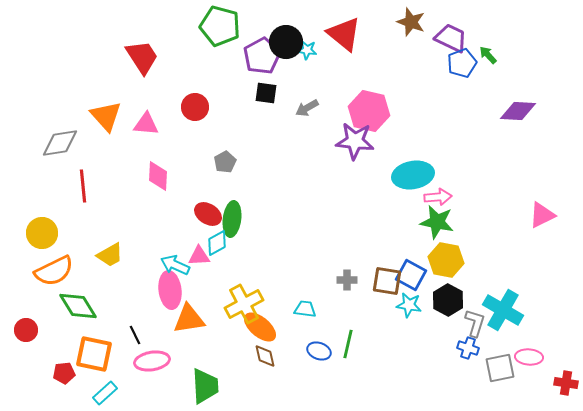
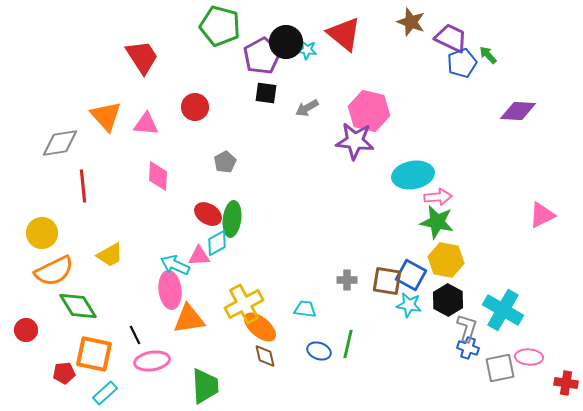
gray L-shape at (475, 323): moved 8 px left, 5 px down
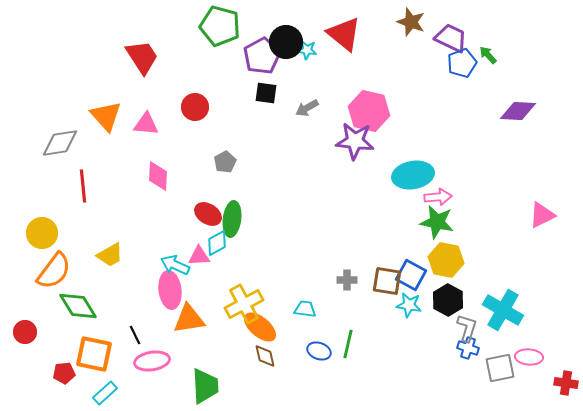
orange semicircle at (54, 271): rotated 27 degrees counterclockwise
red circle at (26, 330): moved 1 px left, 2 px down
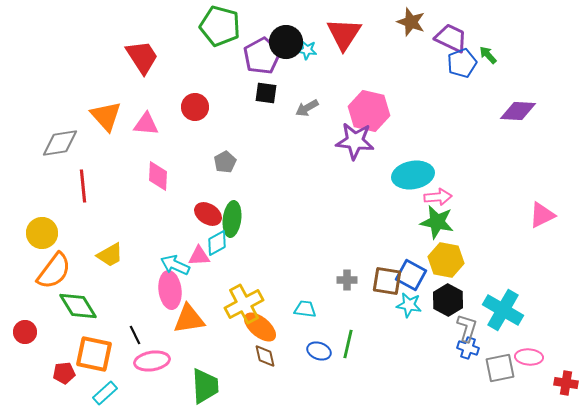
red triangle at (344, 34): rotated 24 degrees clockwise
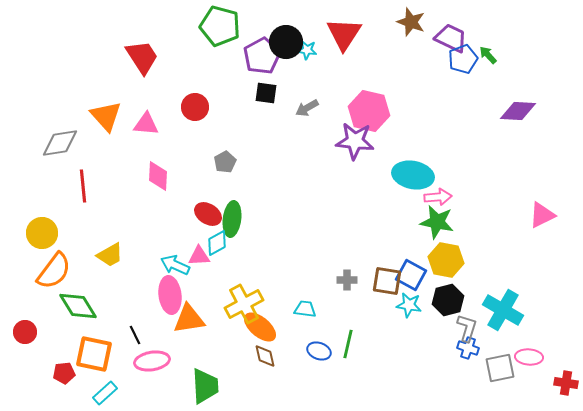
blue pentagon at (462, 63): moved 1 px right, 4 px up
cyan ellipse at (413, 175): rotated 21 degrees clockwise
pink ellipse at (170, 290): moved 5 px down
black hexagon at (448, 300): rotated 16 degrees clockwise
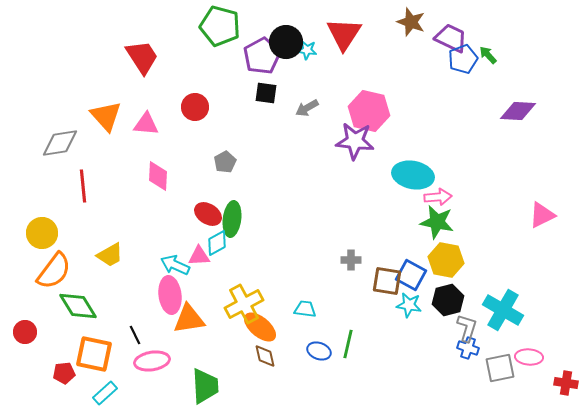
gray cross at (347, 280): moved 4 px right, 20 px up
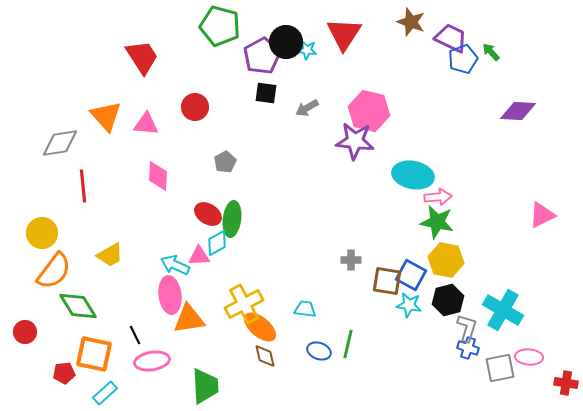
green arrow at (488, 55): moved 3 px right, 3 px up
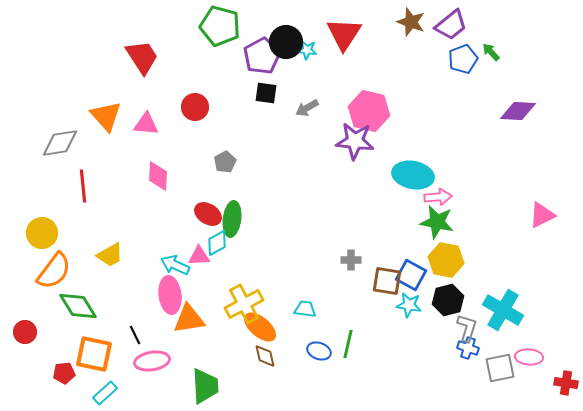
purple trapezoid at (451, 38): moved 13 px up; rotated 116 degrees clockwise
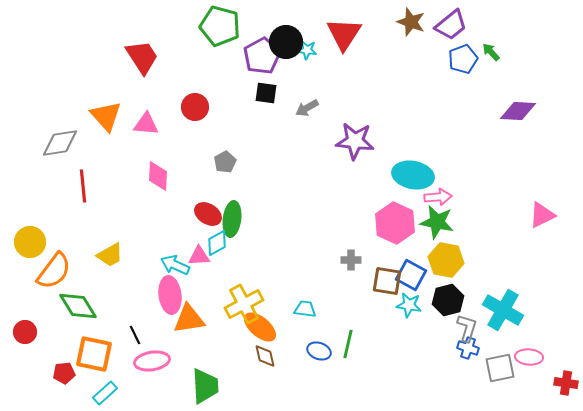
pink hexagon at (369, 111): moved 26 px right, 112 px down; rotated 12 degrees clockwise
yellow circle at (42, 233): moved 12 px left, 9 px down
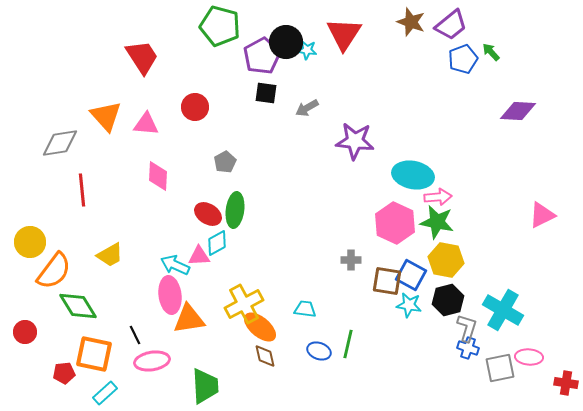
red line at (83, 186): moved 1 px left, 4 px down
green ellipse at (232, 219): moved 3 px right, 9 px up
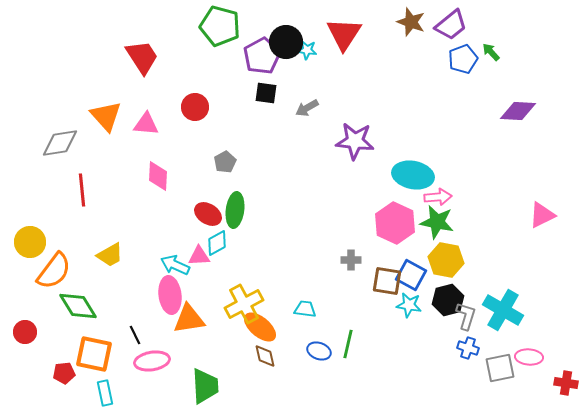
gray L-shape at (467, 328): moved 1 px left, 12 px up
cyan rectangle at (105, 393): rotated 60 degrees counterclockwise
